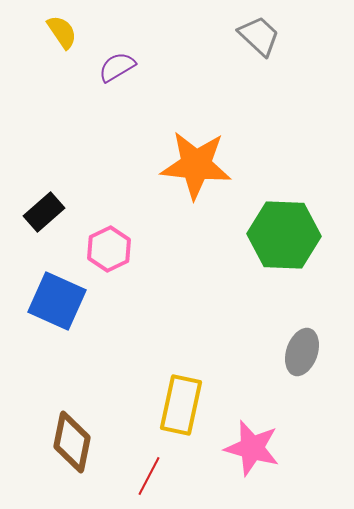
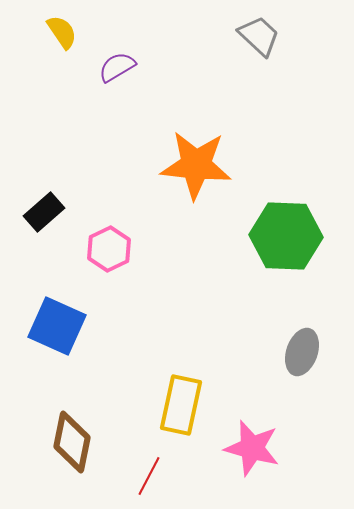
green hexagon: moved 2 px right, 1 px down
blue square: moved 25 px down
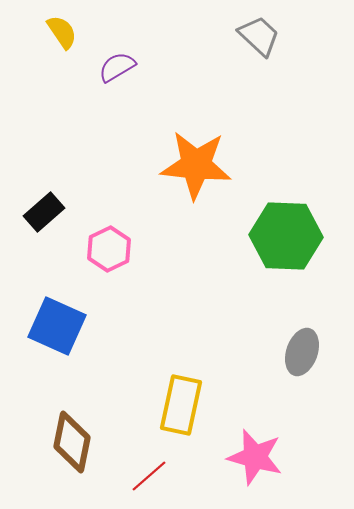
pink star: moved 3 px right, 9 px down
red line: rotated 21 degrees clockwise
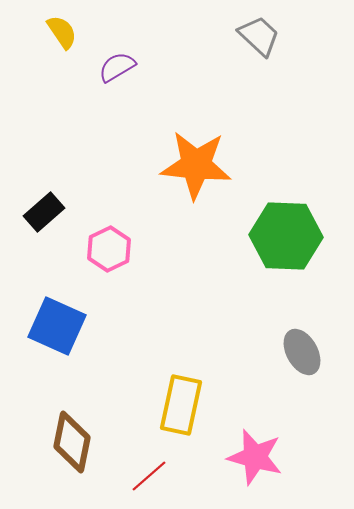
gray ellipse: rotated 48 degrees counterclockwise
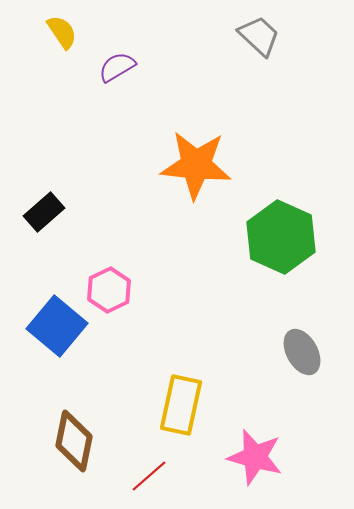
green hexagon: moved 5 px left, 1 px down; rotated 22 degrees clockwise
pink hexagon: moved 41 px down
blue square: rotated 16 degrees clockwise
brown diamond: moved 2 px right, 1 px up
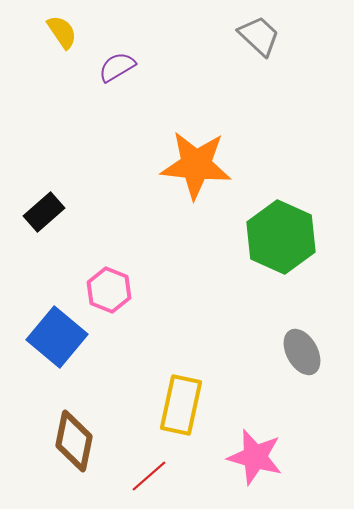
pink hexagon: rotated 12 degrees counterclockwise
blue square: moved 11 px down
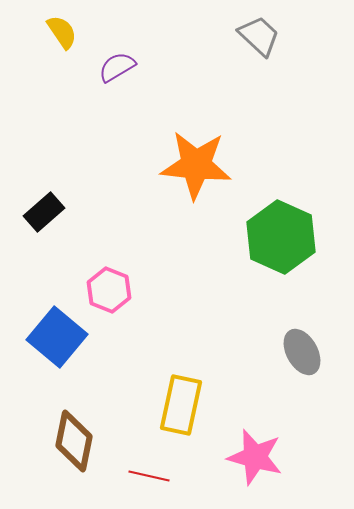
red line: rotated 54 degrees clockwise
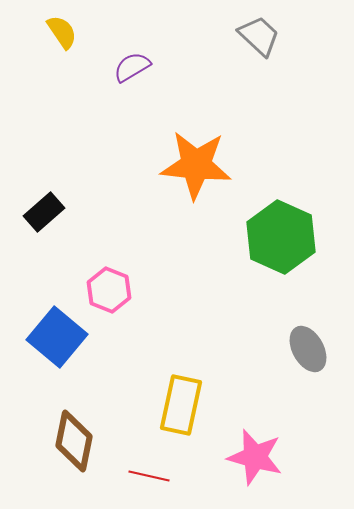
purple semicircle: moved 15 px right
gray ellipse: moved 6 px right, 3 px up
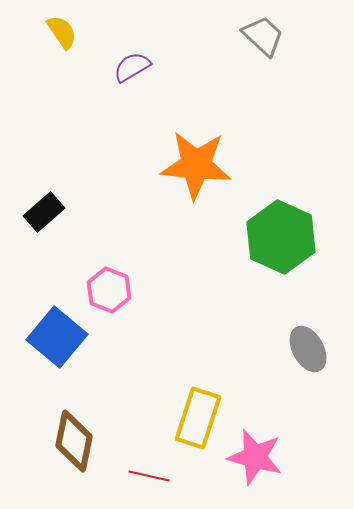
gray trapezoid: moved 4 px right
yellow rectangle: moved 17 px right, 13 px down; rotated 6 degrees clockwise
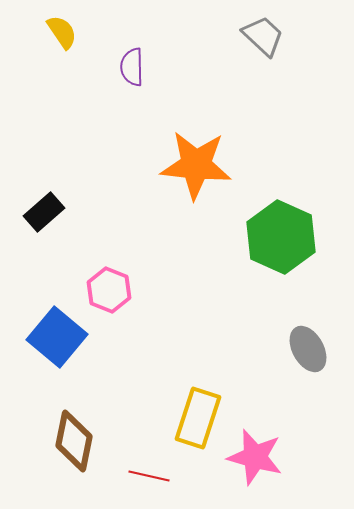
purple semicircle: rotated 60 degrees counterclockwise
